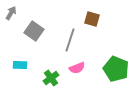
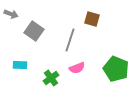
gray arrow: moved 1 px down; rotated 80 degrees clockwise
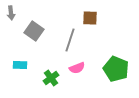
gray arrow: moved 1 px up; rotated 64 degrees clockwise
brown square: moved 2 px left, 1 px up; rotated 14 degrees counterclockwise
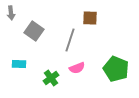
cyan rectangle: moved 1 px left, 1 px up
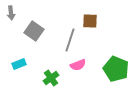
brown square: moved 3 px down
cyan rectangle: rotated 24 degrees counterclockwise
pink semicircle: moved 1 px right, 3 px up
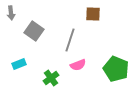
brown square: moved 3 px right, 7 px up
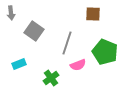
gray line: moved 3 px left, 3 px down
green pentagon: moved 11 px left, 17 px up
